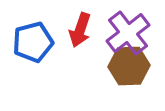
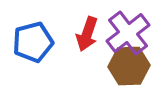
red arrow: moved 7 px right, 4 px down
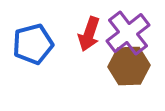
red arrow: moved 2 px right
blue pentagon: moved 2 px down
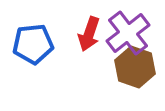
blue pentagon: rotated 9 degrees clockwise
brown hexagon: moved 6 px right, 1 px down; rotated 21 degrees clockwise
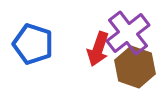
red arrow: moved 9 px right, 15 px down
blue pentagon: rotated 24 degrees clockwise
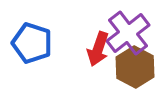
blue pentagon: moved 1 px left, 1 px up
brown hexagon: rotated 9 degrees clockwise
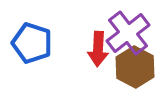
red arrow: rotated 16 degrees counterclockwise
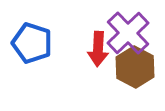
purple cross: rotated 6 degrees counterclockwise
